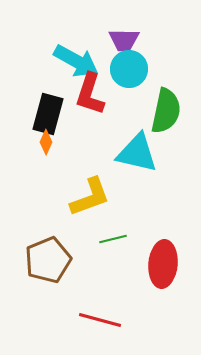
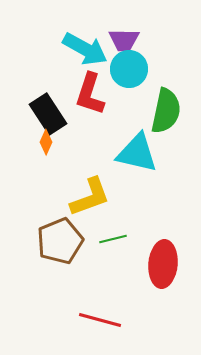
cyan arrow: moved 9 px right, 12 px up
black rectangle: rotated 48 degrees counterclockwise
brown pentagon: moved 12 px right, 19 px up
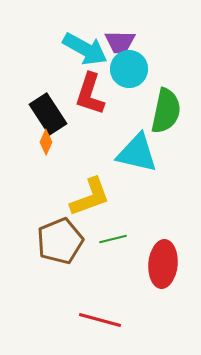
purple trapezoid: moved 4 px left, 2 px down
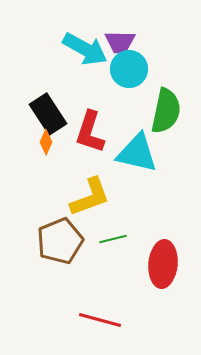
red L-shape: moved 38 px down
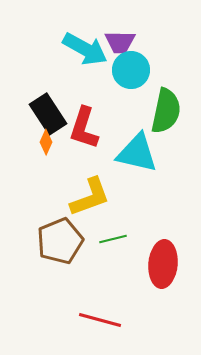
cyan circle: moved 2 px right, 1 px down
red L-shape: moved 6 px left, 4 px up
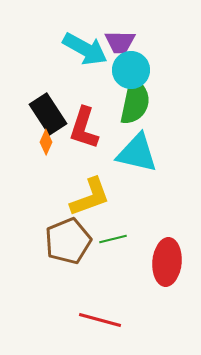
green semicircle: moved 31 px left, 9 px up
brown pentagon: moved 8 px right
red ellipse: moved 4 px right, 2 px up
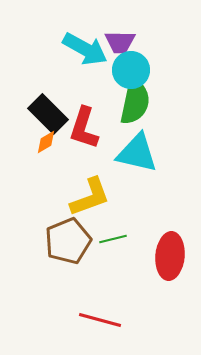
black rectangle: rotated 12 degrees counterclockwise
orange diamond: rotated 35 degrees clockwise
red ellipse: moved 3 px right, 6 px up
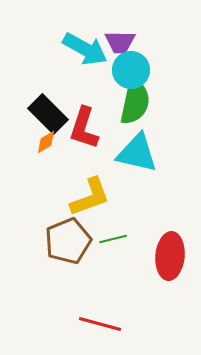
red line: moved 4 px down
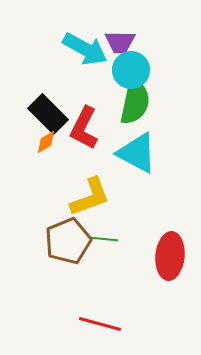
red L-shape: rotated 9 degrees clockwise
cyan triangle: rotated 15 degrees clockwise
green line: moved 9 px left; rotated 20 degrees clockwise
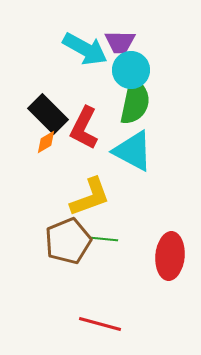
cyan triangle: moved 4 px left, 2 px up
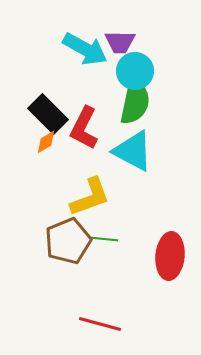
cyan circle: moved 4 px right, 1 px down
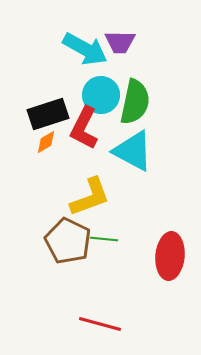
cyan circle: moved 34 px left, 24 px down
black rectangle: rotated 63 degrees counterclockwise
brown pentagon: rotated 24 degrees counterclockwise
